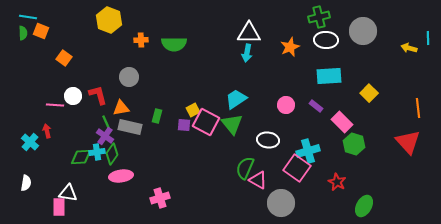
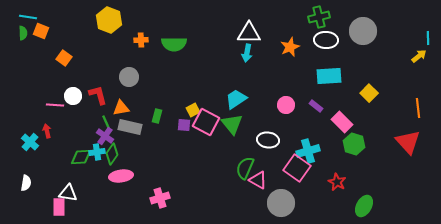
yellow arrow at (409, 48): moved 10 px right, 8 px down; rotated 126 degrees clockwise
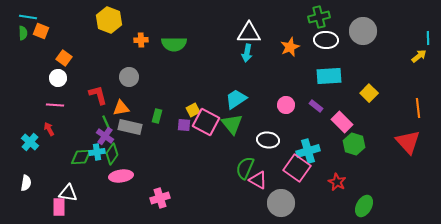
white circle at (73, 96): moved 15 px left, 18 px up
red arrow at (47, 131): moved 2 px right, 2 px up; rotated 16 degrees counterclockwise
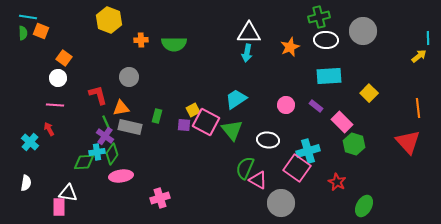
green triangle at (232, 124): moved 6 px down
green diamond at (81, 157): moved 3 px right, 5 px down
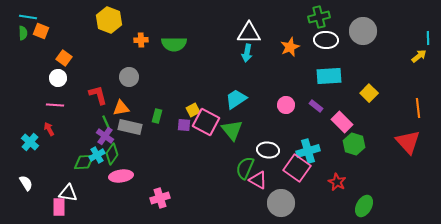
white ellipse at (268, 140): moved 10 px down
cyan cross at (97, 152): moved 3 px down; rotated 21 degrees counterclockwise
white semicircle at (26, 183): rotated 42 degrees counterclockwise
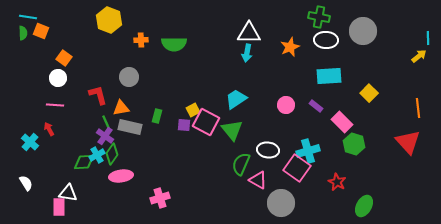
green cross at (319, 17): rotated 25 degrees clockwise
green semicircle at (245, 168): moved 4 px left, 4 px up
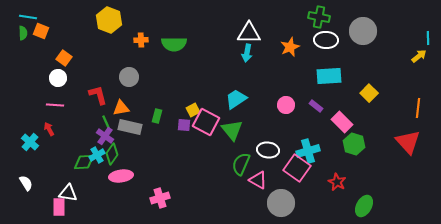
orange line at (418, 108): rotated 12 degrees clockwise
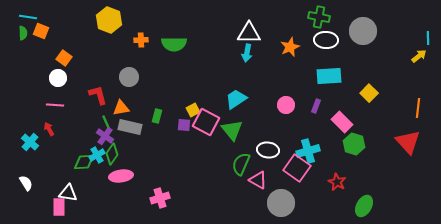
purple rectangle at (316, 106): rotated 72 degrees clockwise
